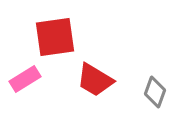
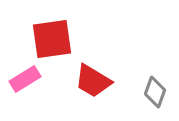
red square: moved 3 px left, 2 px down
red trapezoid: moved 2 px left, 1 px down
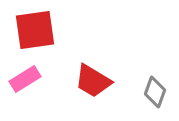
red square: moved 17 px left, 9 px up
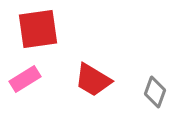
red square: moved 3 px right, 1 px up
red trapezoid: moved 1 px up
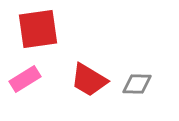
red trapezoid: moved 4 px left
gray diamond: moved 18 px left, 8 px up; rotated 72 degrees clockwise
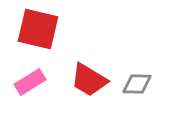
red square: rotated 21 degrees clockwise
pink rectangle: moved 5 px right, 3 px down
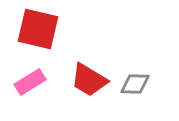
gray diamond: moved 2 px left
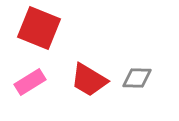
red square: moved 1 px right, 1 px up; rotated 9 degrees clockwise
gray diamond: moved 2 px right, 6 px up
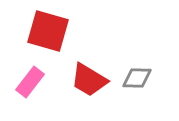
red square: moved 9 px right, 3 px down; rotated 6 degrees counterclockwise
pink rectangle: rotated 20 degrees counterclockwise
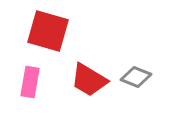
gray diamond: moved 1 px left, 1 px up; rotated 20 degrees clockwise
pink rectangle: rotated 28 degrees counterclockwise
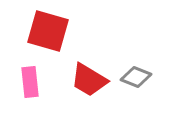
pink rectangle: rotated 16 degrees counterclockwise
